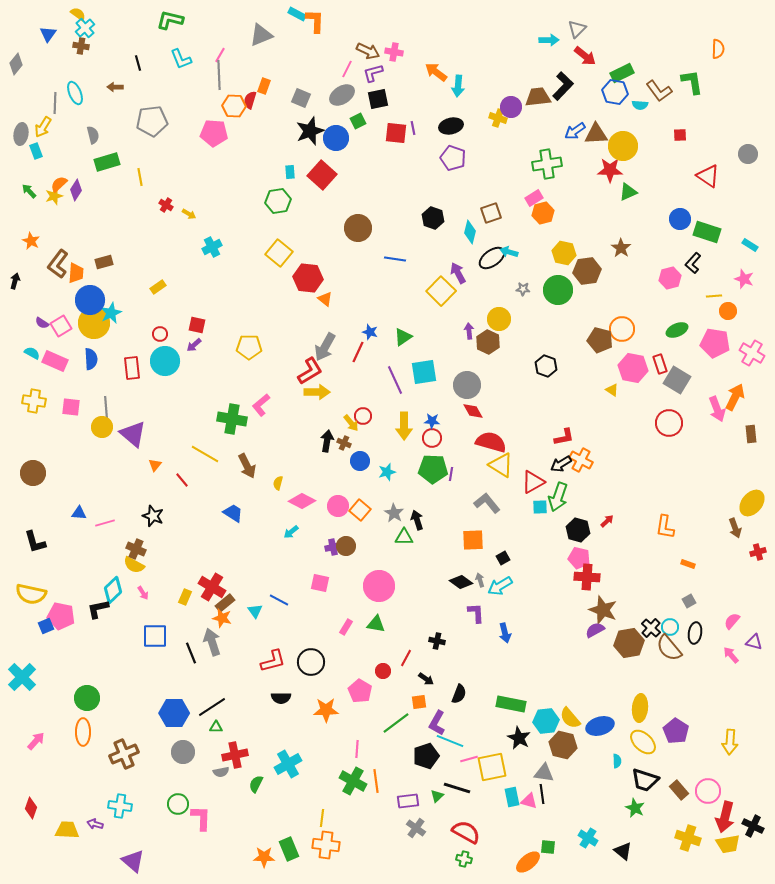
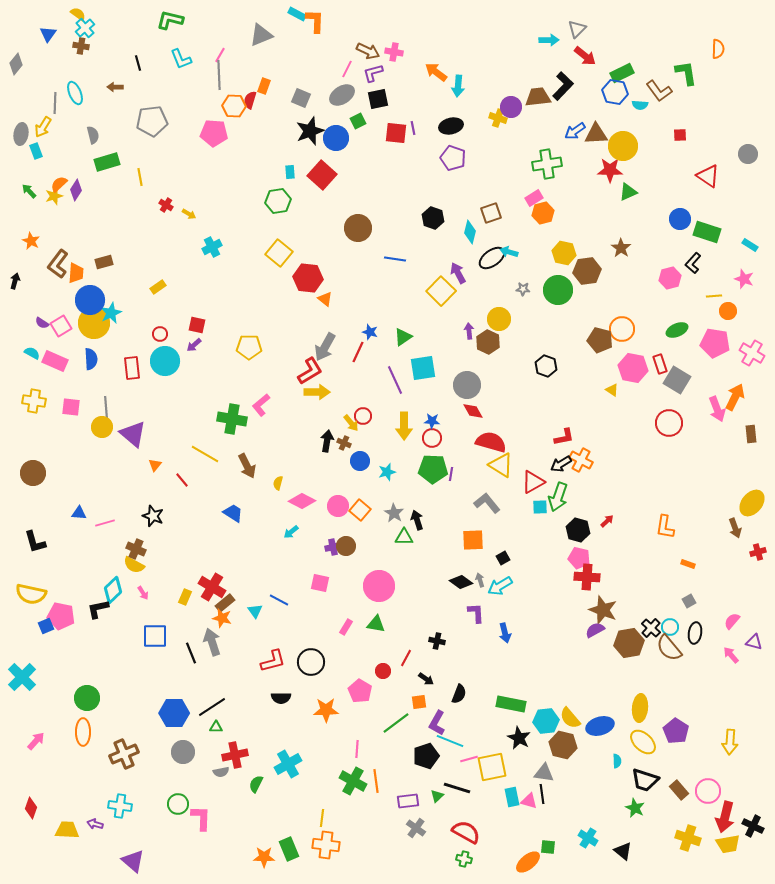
green L-shape at (692, 82): moved 6 px left, 9 px up
cyan square at (424, 372): moved 1 px left, 4 px up
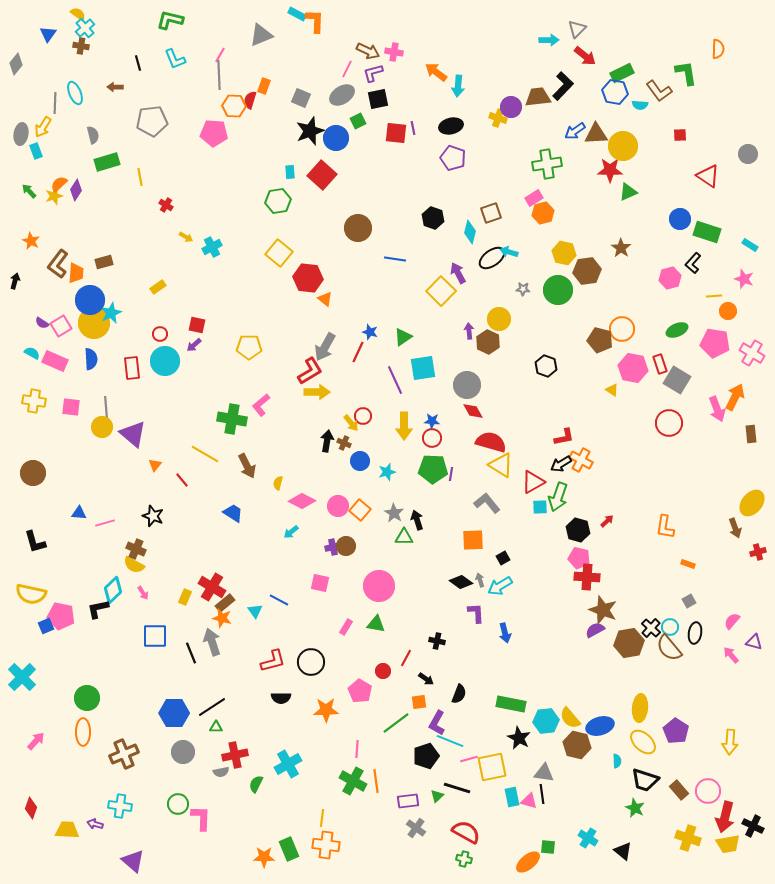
cyan L-shape at (181, 59): moved 6 px left
yellow arrow at (189, 214): moved 3 px left, 23 px down
brown hexagon at (563, 745): moved 14 px right
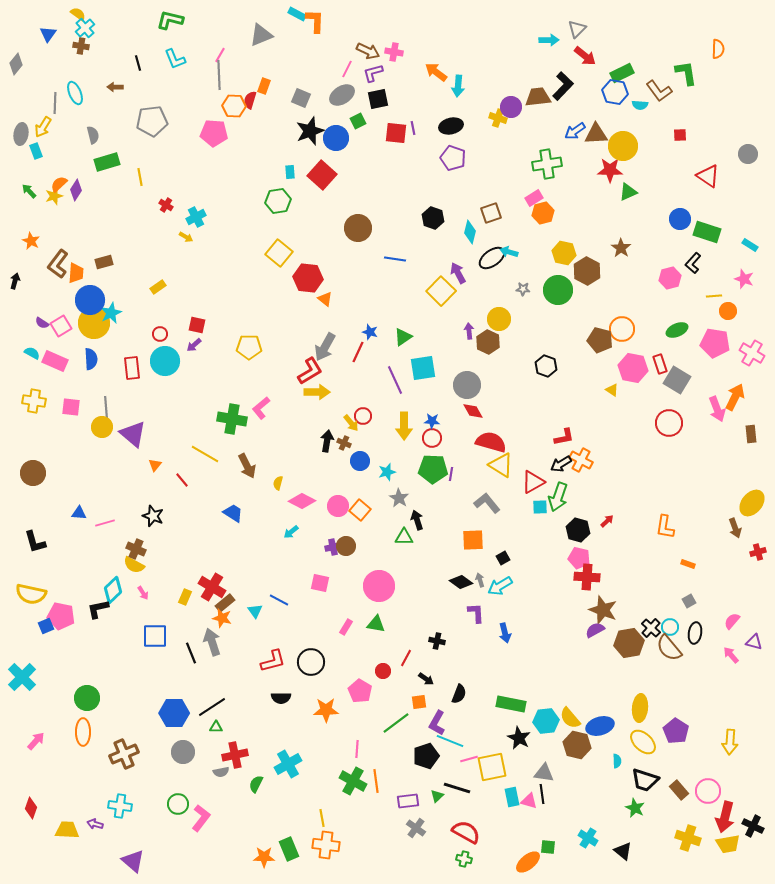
cyan cross at (212, 247): moved 16 px left, 30 px up
brown hexagon at (587, 271): rotated 24 degrees counterclockwise
pink L-shape at (261, 405): moved 3 px down
gray star at (394, 513): moved 5 px right, 15 px up
pink L-shape at (201, 818): rotated 36 degrees clockwise
yellow line at (322, 818): rotated 18 degrees counterclockwise
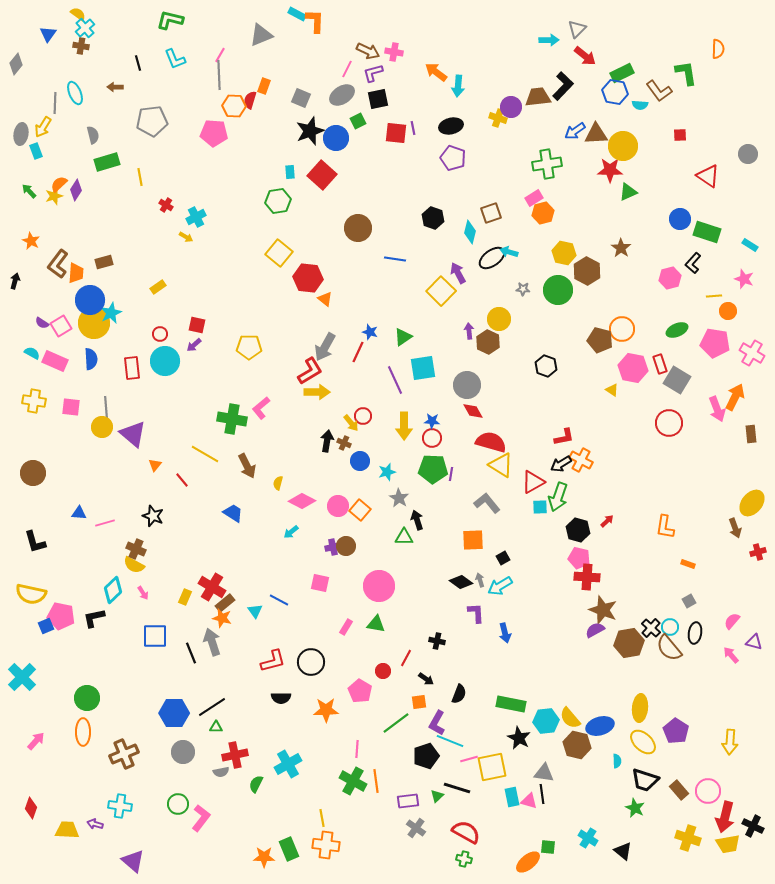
black L-shape at (98, 609): moved 4 px left, 9 px down
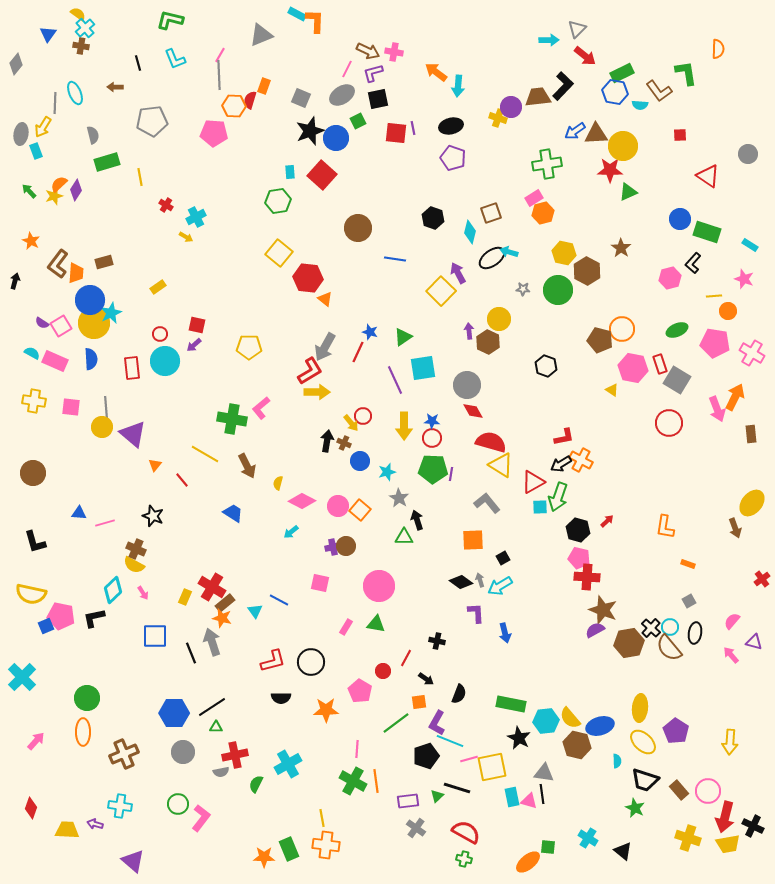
red cross at (758, 552): moved 4 px right, 27 px down; rotated 21 degrees counterclockwise
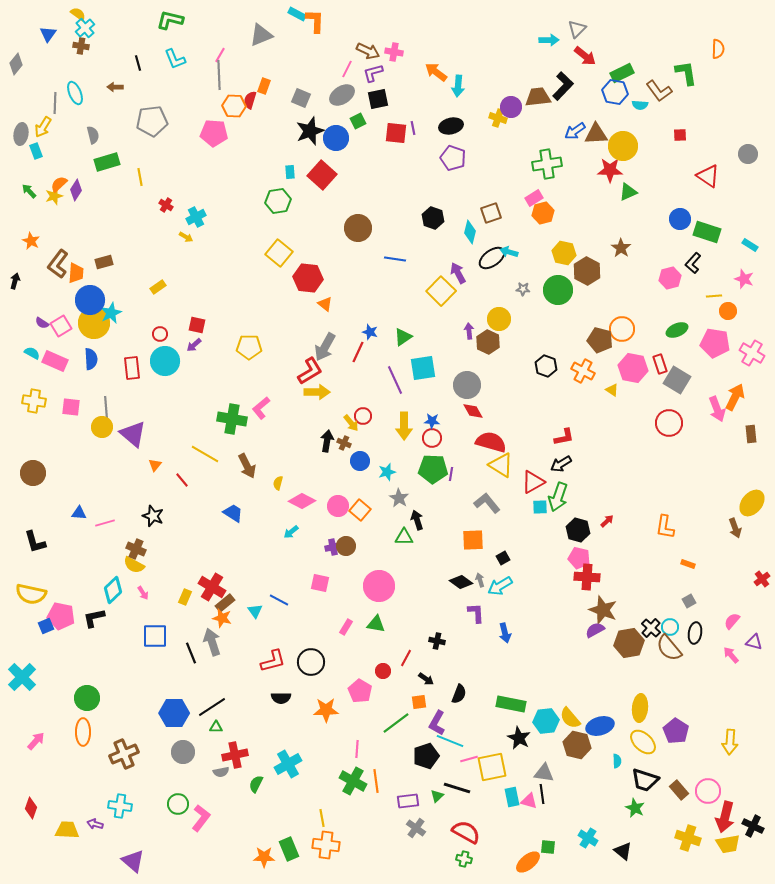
orange triangle at (325, 299): moved 5 px down
orange cross at (581, 460): moved 2 px right, 89 px up
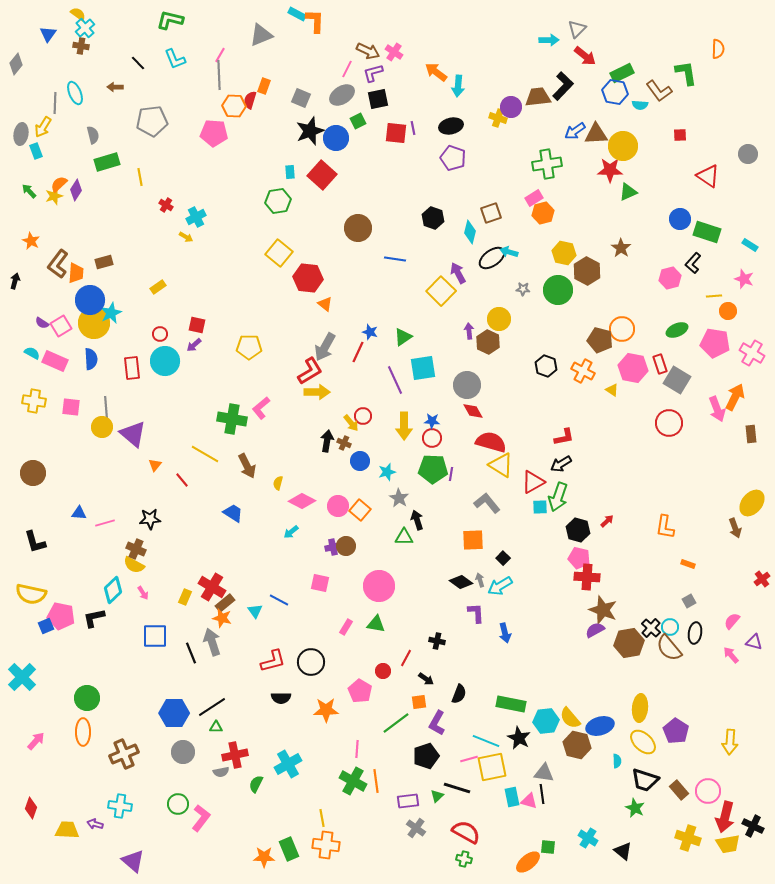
pink cross at (394, 52): rotated 24 degrees clockwise
black line at (138, 63): rotated 28 degrees counterclockwise
black star at (153, 516): moved 3 px left, 3 px down; rotated 25 degrees counterclockwise
black square at (503, 558): rotated 16 degrees counterclockwise
cyan line at (450, 741): moved 36 px right
